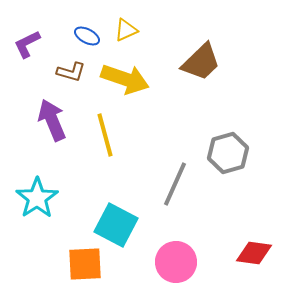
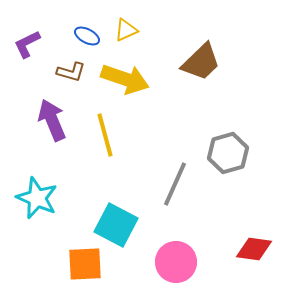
cyan star: rotated 15 degrees counterclockwise
red diamond: moved 4 px up
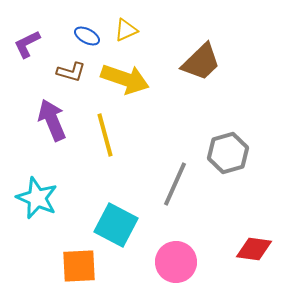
orange square: moved 6 px left, 2 px down
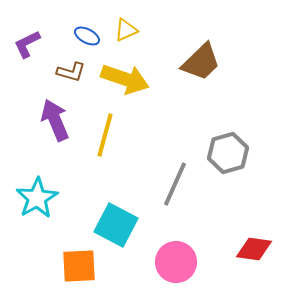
purple arrow: moved 3 px right
yellow line: rotated 30 degrees clockwise
cyan star: rotated 18 degrees clockwise
